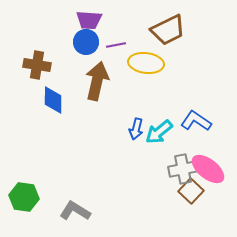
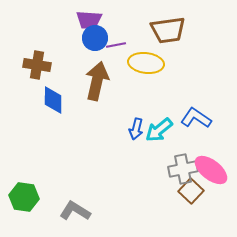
brown trapezoid: rotated 18 degrees clockwise
blue circle: moved 9 px right, 4 px up
blue L-shape: moved 3 px up
cyan arrow: moved 2 px up
pink ellipse: moved 3 px right, 1 px down
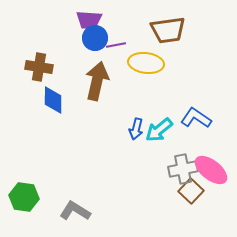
brown cross: moved 2 px right, 2 px down
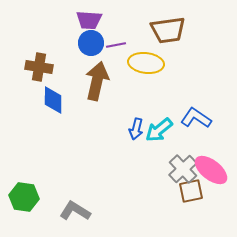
blue circle: moved 4 px left, 5 px down
gray cross: rotated 32 degrees counterclockwise
brown square: rotated 35 degrees clockwise
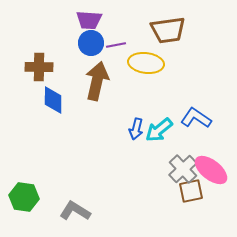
brown cross: rotated 8 degrees counterclockwise
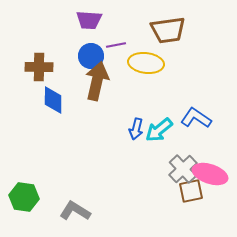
blue circle: moved 13 px down
pink ellipse: moved 1 px left, 4 px down; rotated 20 degrees counterclockwise
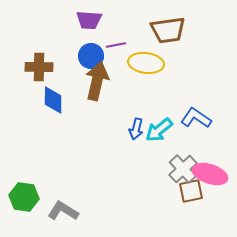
gray L-shape: moved 12 px left
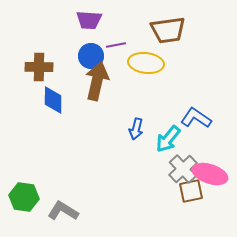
cyan arrow: moved 9 px right, 9 px down; rotated 12 degrees counterclockwise
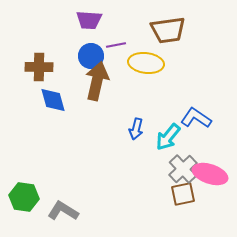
blue diamond: rotated 16 degrees counterclockwise
cyan arrow: moved 2 px up
brown square: moved 8 px left, 3 px down
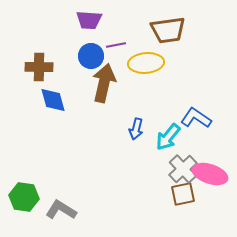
yellow ellipse: rotated 12 degrees counterclockwise
brown arrow: moved 7 px right, 2 px down
gray L-shape: moved 2 px left, 1 px up
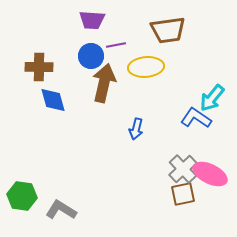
purple trapezoid: moved 3 px right
yellow ellipse: moved 4 px down
cyan arrow: moved 44 px right, 39 px up
pink ellipse: rotated 8 degrees clockwise
green hexagon: moved 2 px left, 1 px up
